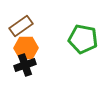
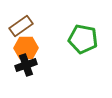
black cross: moved 1 px right
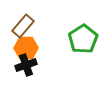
brown rectangle: moved 2 px right; rotated 15 degrees counterclockwise
green pentagon: rotated 28 degrees clockwise
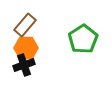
brown rectangle: moved 2 px right, 1 px up
black cross: moved 2 px left
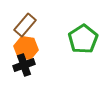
orange hexagon: rotated 10 degrees clockwise
